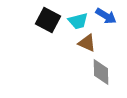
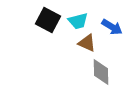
blue arrow: moved 6 px right, 11 px down
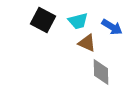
black square: moved 5 px left
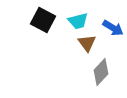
blue arrow: moved 1 px right, 1 px down
brown triangle: rotated 30 degrees clockwise
gray diamond: rotated 44 degrees clockwise
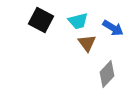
black square: moved 2 px left
gray diamond: moved 6 px right, 2 px down
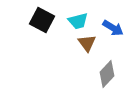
black square: moved 1 px right
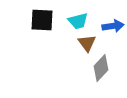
black square: rotated 25 degrees counterclockwise
blue arrow: moved 2 px up; rotated 40 degrees counterclockwise
gray diamond: moved 6 px left, 6 px up
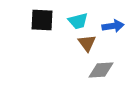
gray diamond: moved 2 px down; rotated 44 degrees clockwise
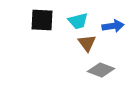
gray diamond: rotated 24 degrees clockwise
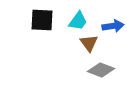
cyan trapezoid: rotated 40 degrees counterclockwise
brown triangle: moved 2 px right
